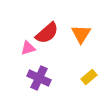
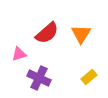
pink triangle: moved 9 px left, 6 px down
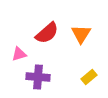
purple cross: moved 1 px left, 1 px up; rotated 20 degrees counterclockwise
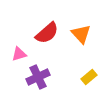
orange triangle: rotated 15 degrees counterclockwise
purple cross: rotated 30 degrees counterclockwise
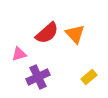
orange triangle: moved 6 px left
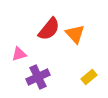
red semicircle: moved 2 px right, 4 px up; rotated 10 degrees counterclockwise
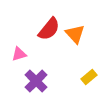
purple cross: moved 2 px left, 4 px down; rotated 20 degrees counterclockwise
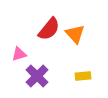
yellow rectangle: moved 6 px left, 1 px up; rotated 35 degrees clockwise
purple cross: moved 1 px right, 5 px up
